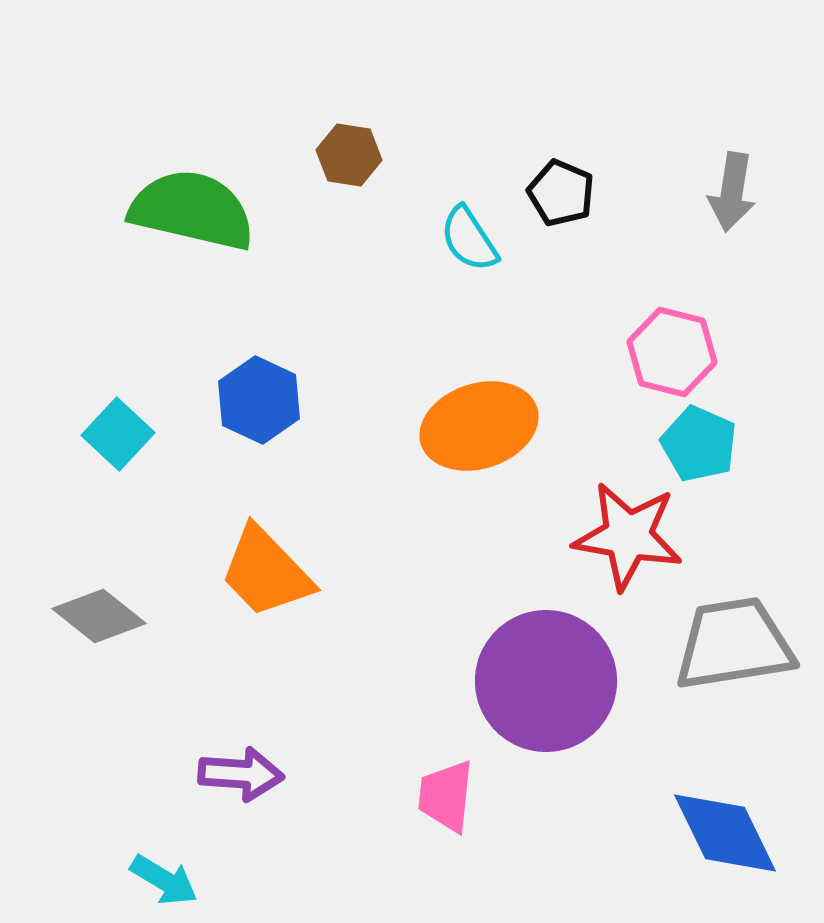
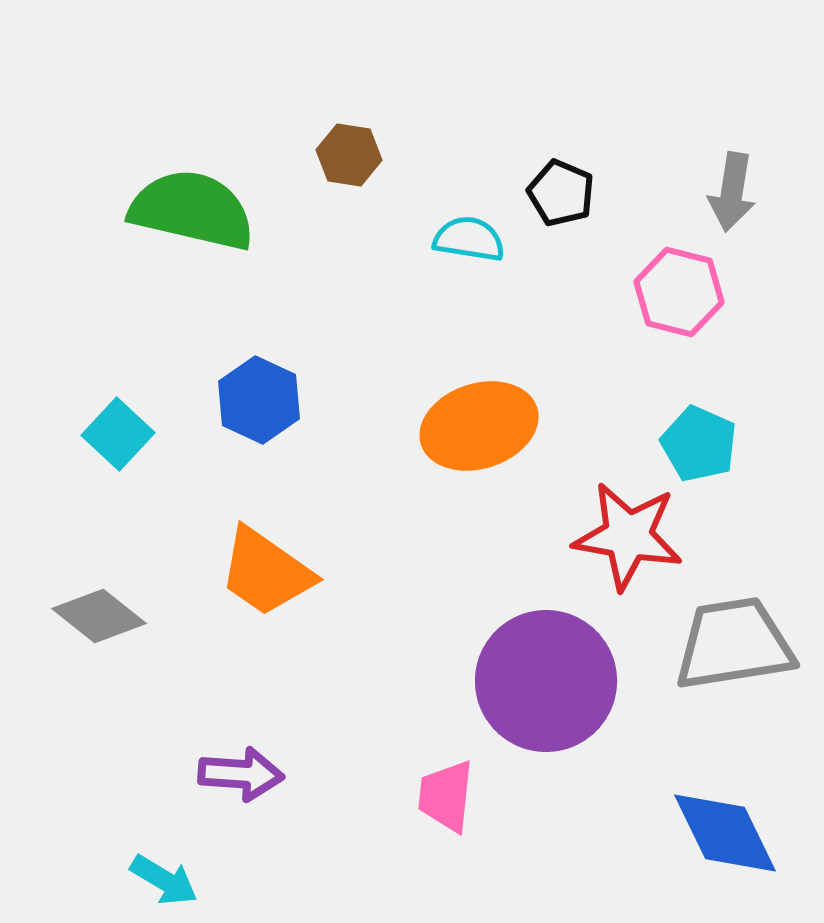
cyan semicircle: rotated 132 degrees clockwise
pink hexagon: moved 7 px right, 60 px up
orange trapezoid: rotated 11 degrees counterclockwise
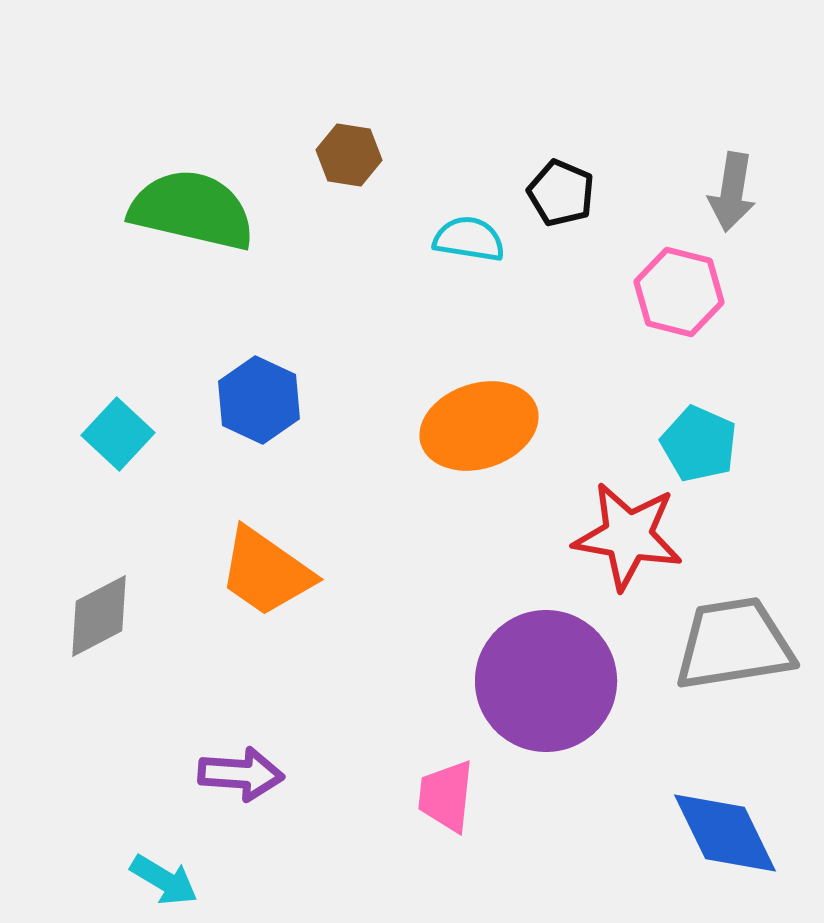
gray diamond: rotated 66 degrees counterclockwise
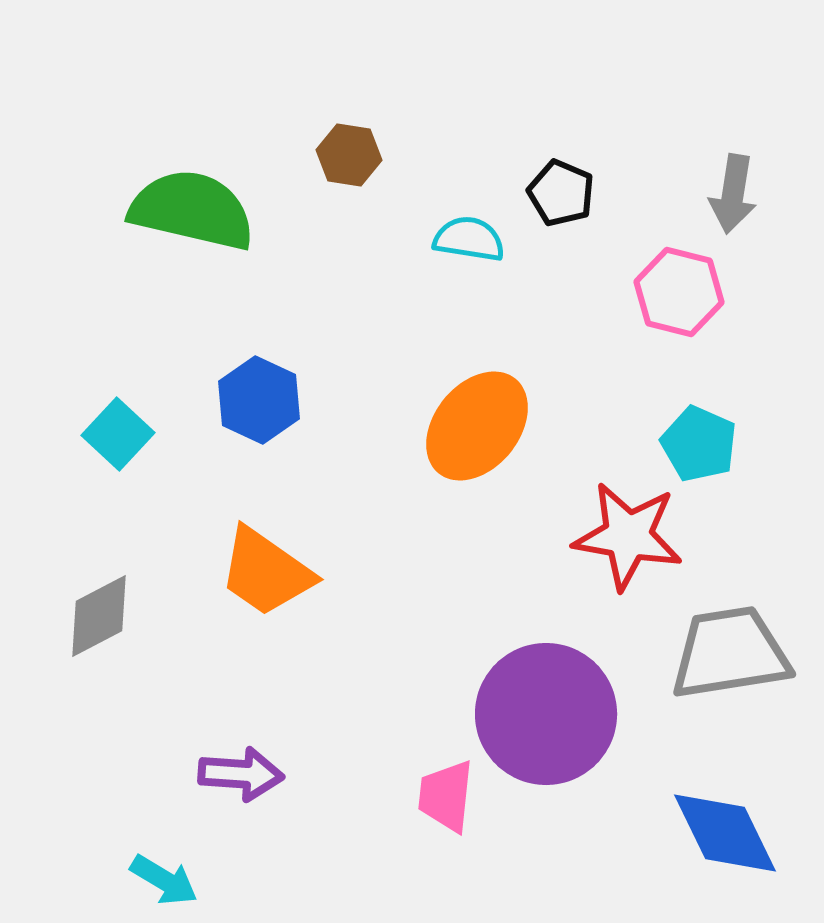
gray arrow: moved 1 px right, 2 px down
orange ellipse: moved 2 px left; rotated 33 degrees counterclockwise
gray trapezoid: moved 4 px left, 9 px down
purple circle: moved 33 px down
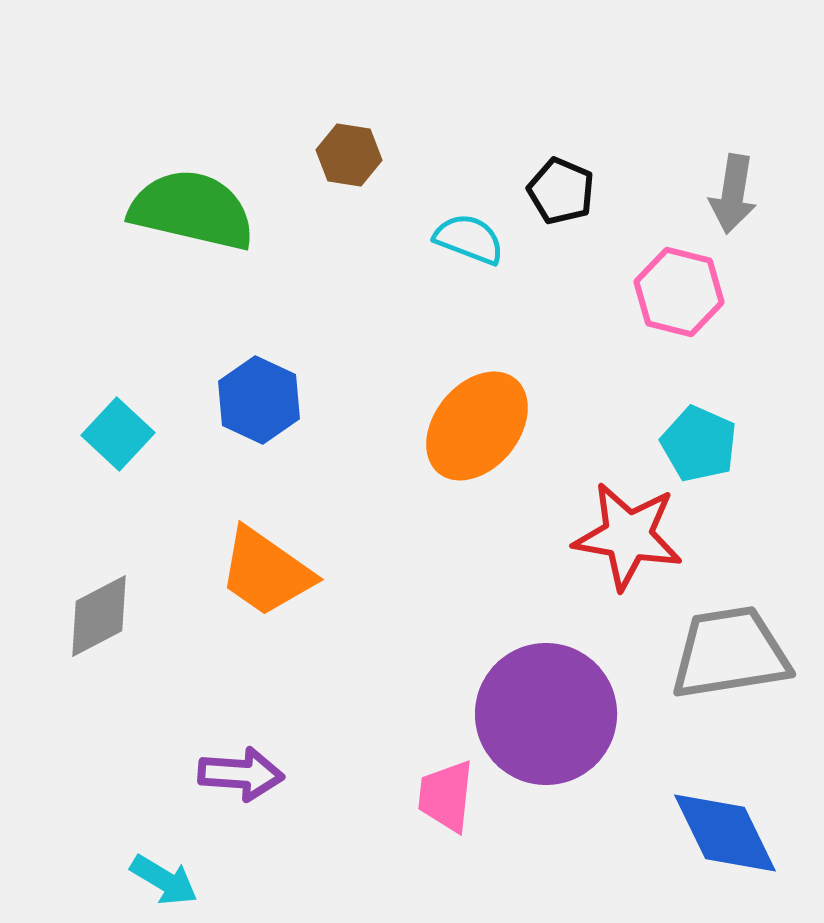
black pentagon: moved 2 px up
cyan semicircle: rotated 12 degrees clockwise
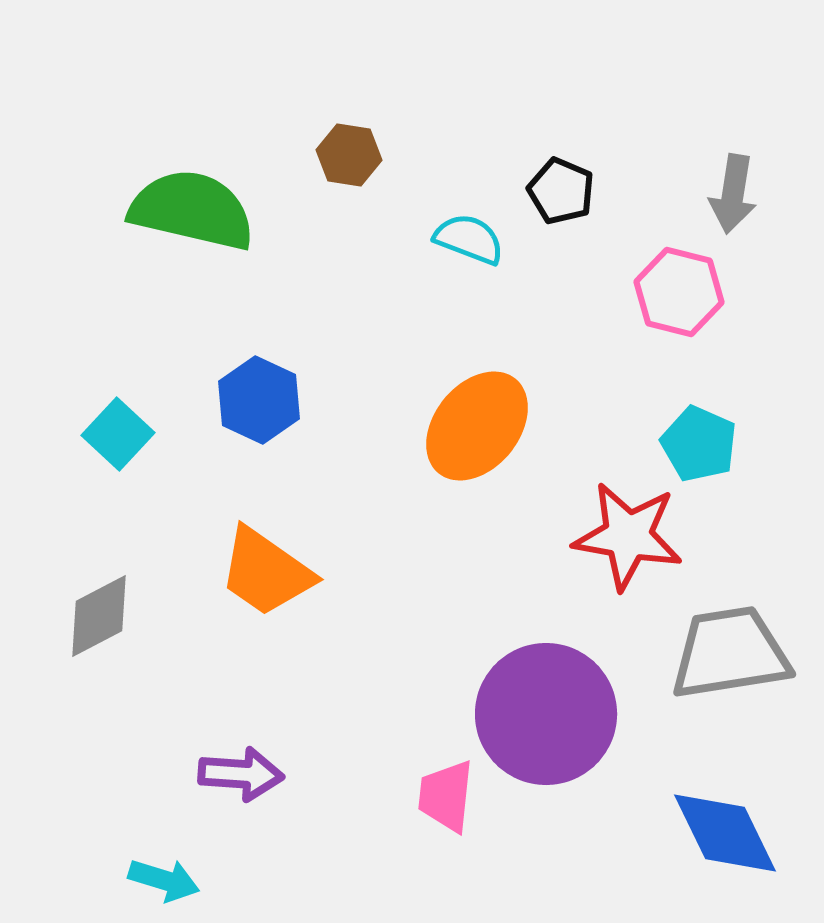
cyan arrow: rotated 14 degrees counterclockwise
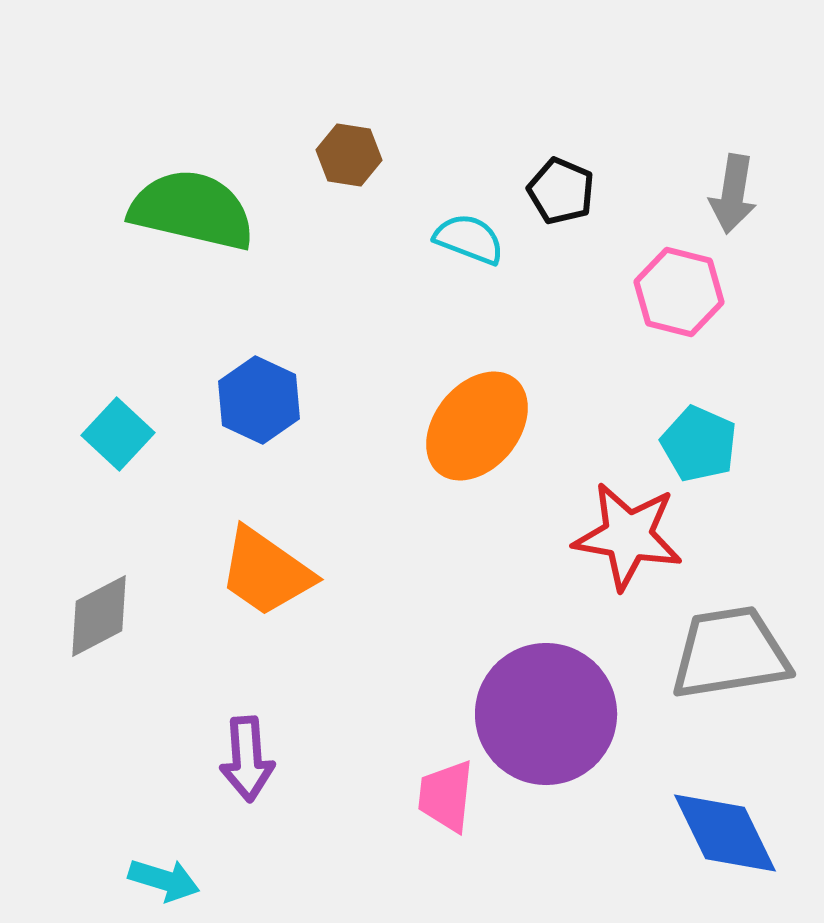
purple arrow: moved 6 px right, 15 px up; rotated 82 degrees clockwise
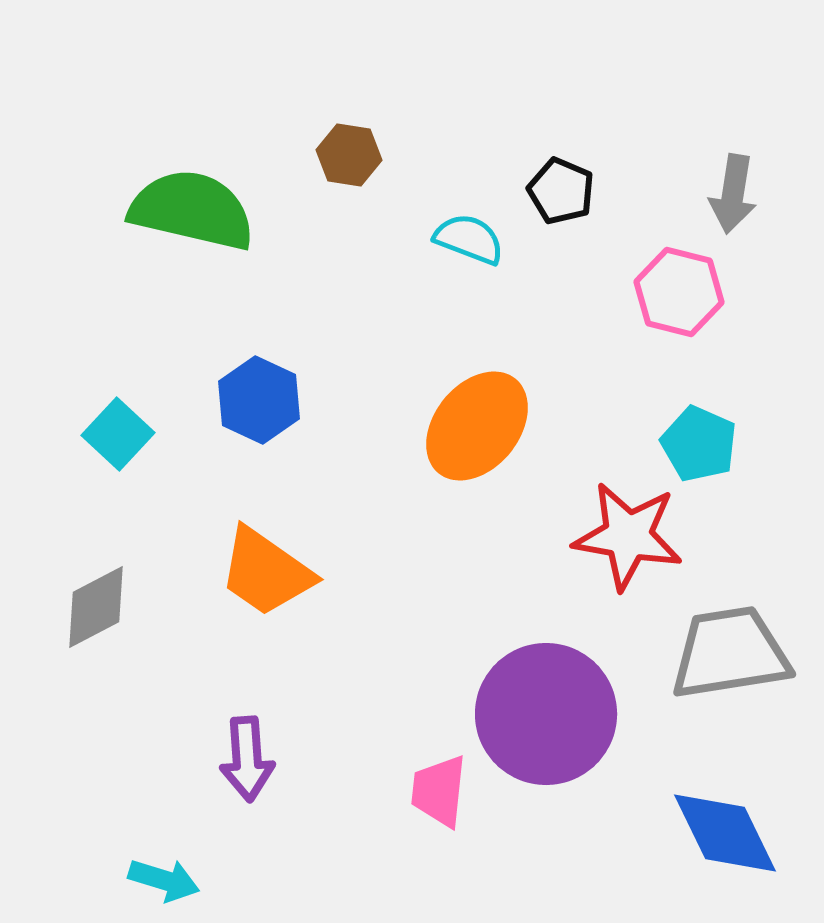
gray diamond: moved 3 px left, 9 px up
pink trapezoid: moved 7 px left, 5 px up
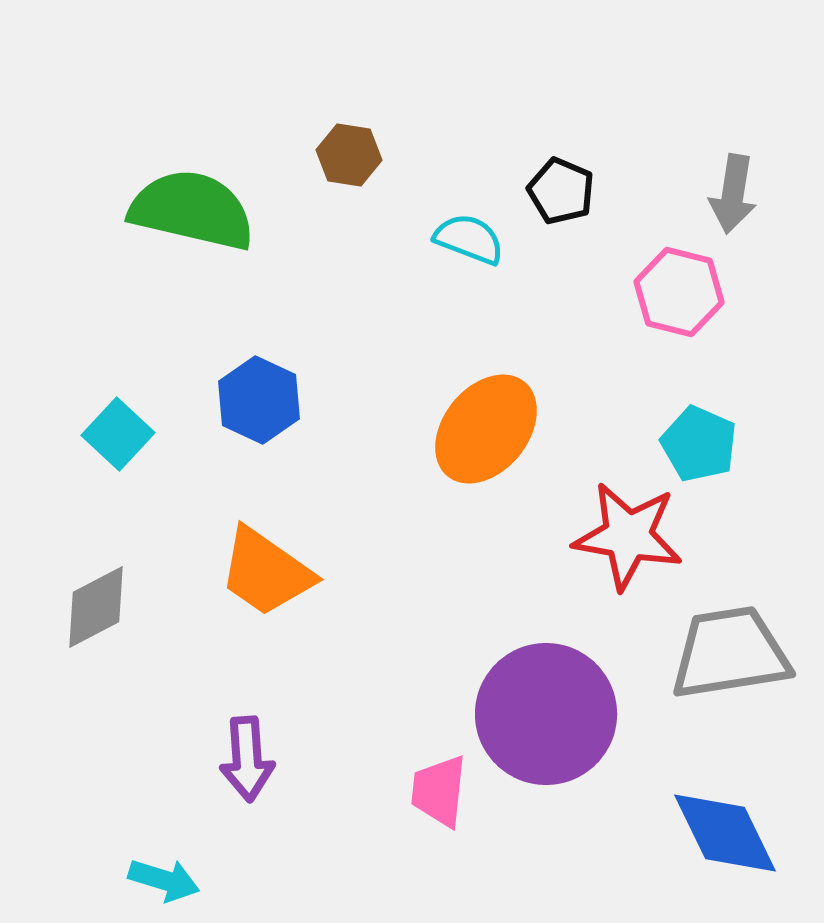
orange ellipse: moved 9 px right, 3 px down
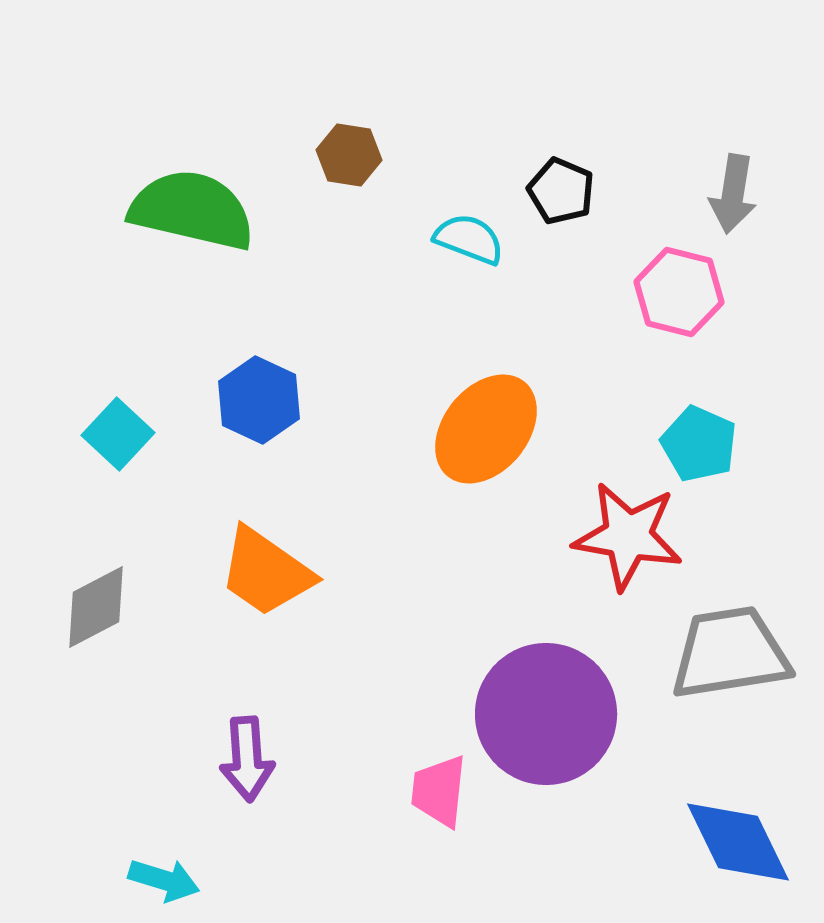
blue diamond: moved 13 px right, 9 px down
